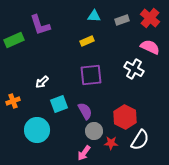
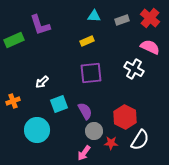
purple square: moved 2 px up
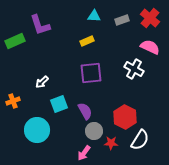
green rectangle: moved 1 px right, 1 px down
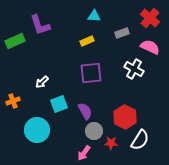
gray rectangle: moved 13 px down
